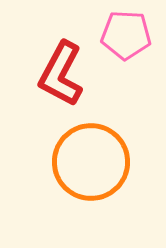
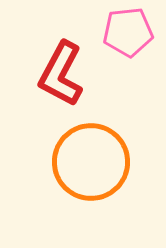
pink pentagon: moved 2 px right, 3 px up; rotated 9 degrees counterclockwise
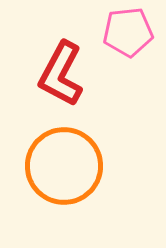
orange circle: moved 27 px left, 4 px down
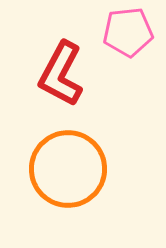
orange circle: moved 4 px right, 3 px down
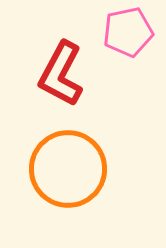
pink pentagon: rotated 6 degrees counterclockwise
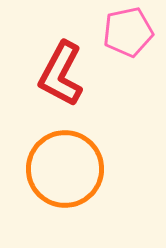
orange circle: moved 3 px left
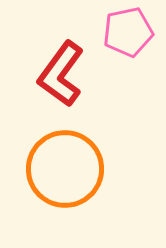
red L-shape: rotated 8 degrees clockwise
